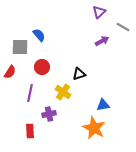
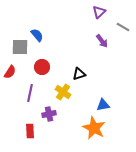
blue semicircle: moved 2 px left
purple arrow: rotated 80 degrees clockwise
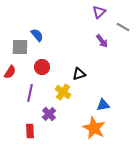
purple cross: rotated 32 degrees counterclockwise
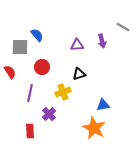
purple triangle: moved 22 px left, 33 px down; rotated 40 degrees clockwise
purple arrow: rotated 24 degrees clockwise
red semicircle: rotated 64 degrees counterclockwise
yellow cross: rotated 35 degrees clockwise
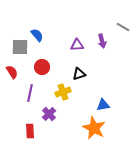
red semicircle: moved 2 px right
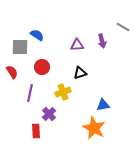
blue semicircle: rotated 16 degrees counterclockwise
black triangle: moved 1 px right, 1 px up
red rectangle: moved 6 px right
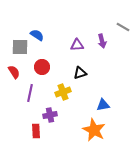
red semicircle: moved 2 px right
purple cross: moved 1 px right, 1 px down; rotated 32 degrees clockwise
orange star: moved 2 px down
